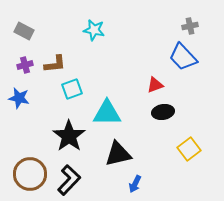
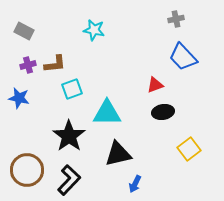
gray cross: moved 14 px left, 7 px up
purple cross: moved 3 px right
brown circle: moved 3 px left, 4 px up
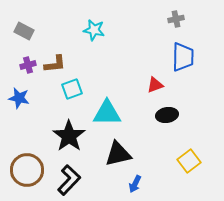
blue trapezoid: rotated 136 degrees counterclockwise
black ellipse: moved 4 px right, 3 px down
yellow square: moved 12 px down
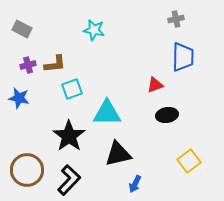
gray rectangle: moved 2 px left, 2 px up
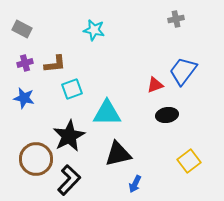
blue trapezoid: moved 14 px down; rotated 144 degrees counterclockwise
purple cross: moved 3 px left, 2 px up
blue star: moved 5 px right
black star: rotated 8 degrees clockwise
brown circle: moved 9 px right, 11 px up
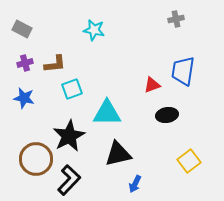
blue trapezoid: rotated 28 degrees counterclockwise
red triangle: moved 3 px left
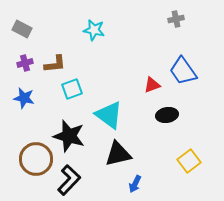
blue trapezoid: rotated 44 degrees counterclockwise
cyan triangle: moved 2 px right, 2 px down; rotated 36 degrees clockwise
black star: rotated 28 degrees counterclockwise
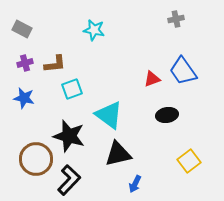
red triangle: moved 6 px up
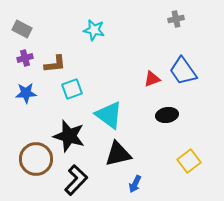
purple cross: moved 5 px up
blue star: moved 2 px right, 5 px up; rotated 15 degrees counterclockwise
black L-shape: moved 7 px right
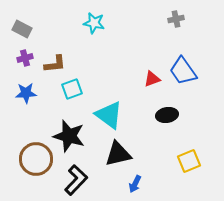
cyan star: moved 7 px up
yellow square: rotated 15 degrees clockwise
